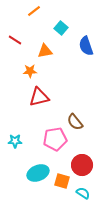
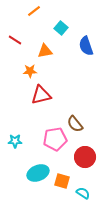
red triangle: moved 2 px right, 2 px up
brown semicircle: moved 2 px down
red circle: moved 3 px right, 8 px up
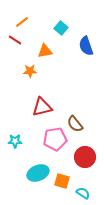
orange line: moved 12 px left, 11 px down
red triangle: moved 1 px right, 12 px down
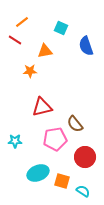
cyan square: rotated 16 degrees counterclockwise
cyan semicircle: moved 2 px up
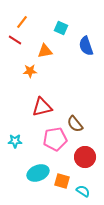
orange line: rotated 16 degrees counterclockwise
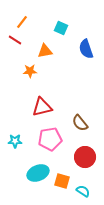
blue semicircle: moved 3 px down
brown semicircle: moved 5 px right, 1 px up
pink pentagon: moved 5 px left
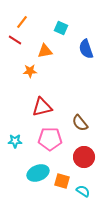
pink pentagon: rotated 10 degrees clockwise
red circle: moved 1 px left
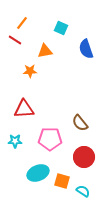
orange line: moved 1 px down
red triangle: moved 18 px left, 2 px down; rotated 10 degrees clockwise
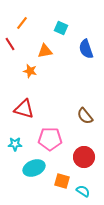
red line: moved 5 px left, 4 px down; rotated 24 degrees clockwise
orange star: rotated 16 degrees clockwise
red triangle: rotated 20 degrees clockwise
brown semicircle: moved 5 px right, 7 px up
cyan star: moved 3 px down
cyan ellipse: moved 4 px left, 5 px up
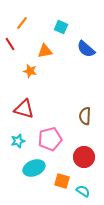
cyan square: moved 1 px up
blue semicircle: rotated 30 degrees counterclockwise
brown semicircle: rotated 42 degrees clockwise
pink pentagon: rotated 15 degrees counterclockwise
cyan star: moved 3 px right, 3 px up; rotated 16 degrees counterclockwise
